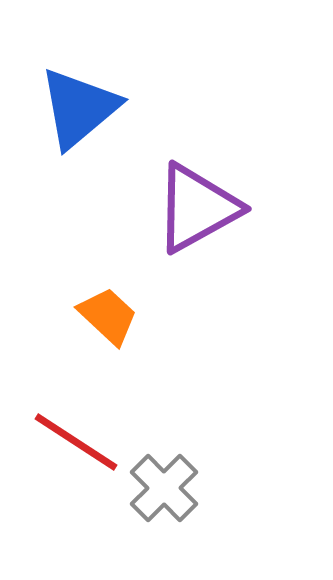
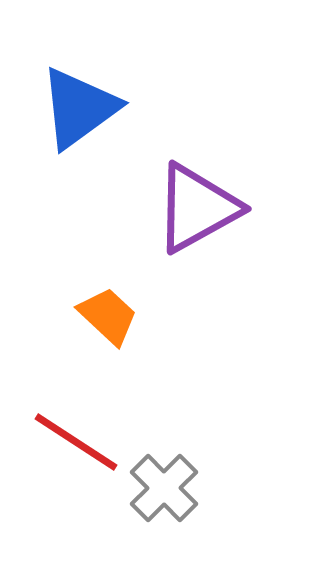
blue triangle: rotated 4 degrees clockwise
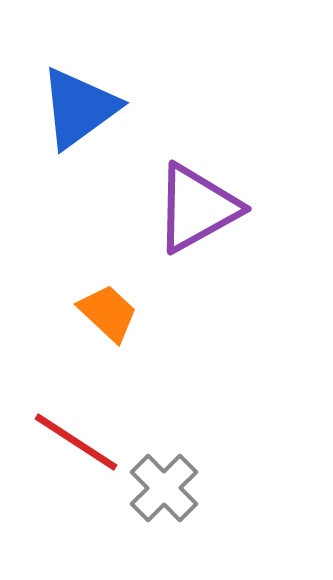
orange trapezoid: moved 3 px up
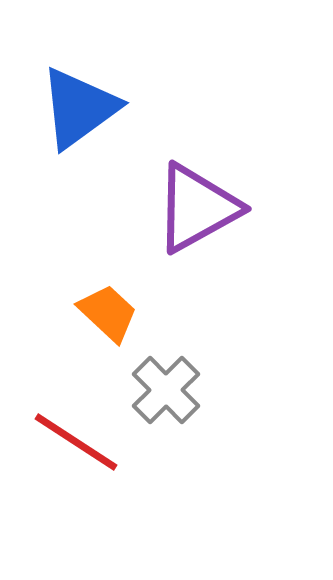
gray cross: moved 2 px right, 98 px up
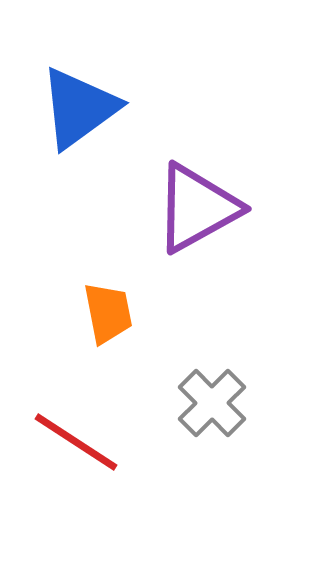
orange trapezoid: rotated 36 degrees clockwise
gray cross: moved 46 px right, 13 px down
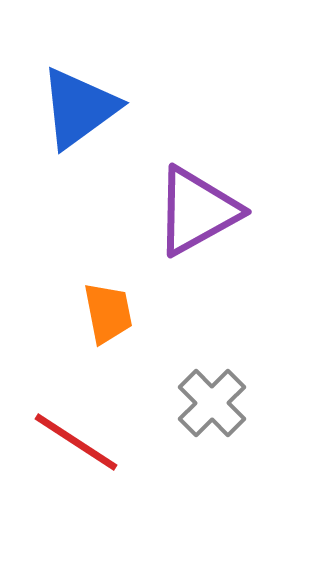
purple triangle: moved 3 px down
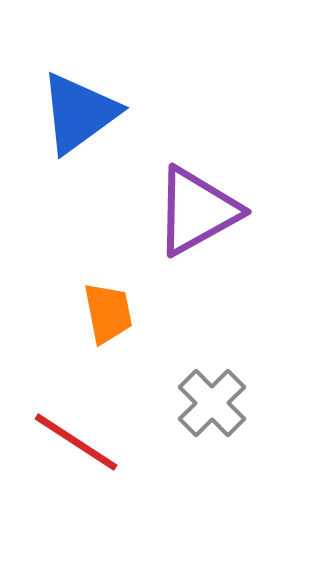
blue triangle: moved 5 px down
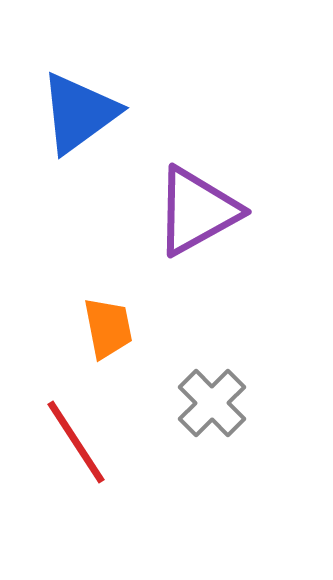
orange trapezoid: moved 15 px down
red line: rotated 24 degrees clockwise
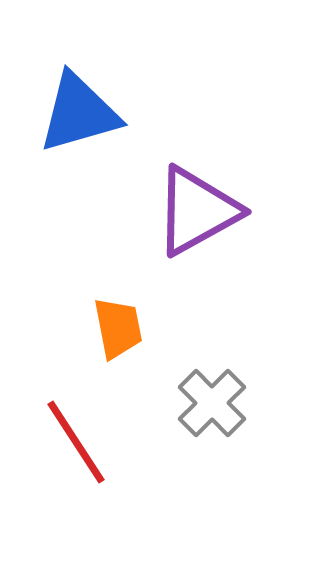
blue triangle: rotated 20 degrees clockwise
orange trapezoid: moved 10 px right
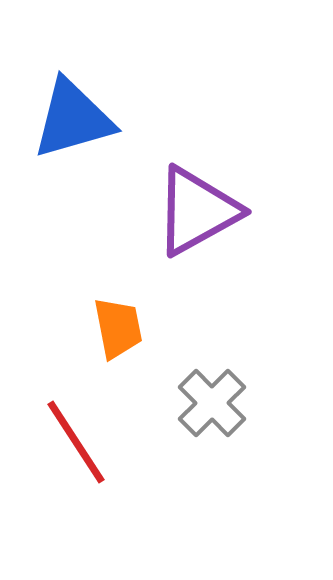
blue triangle: moved 6 px left, 6 px down
